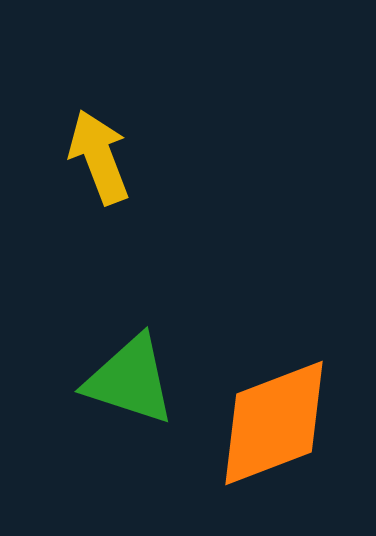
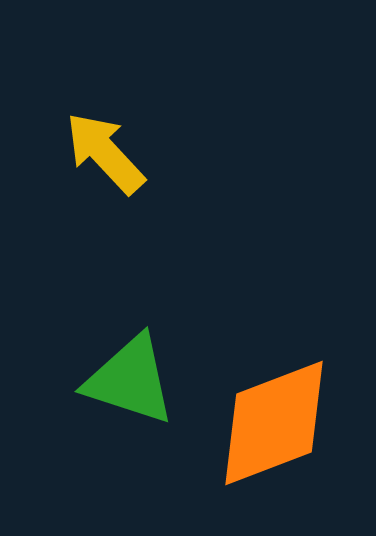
yellow arrow: moved 6 px right, 4 px up; rotated 22 degrees counterclockwise
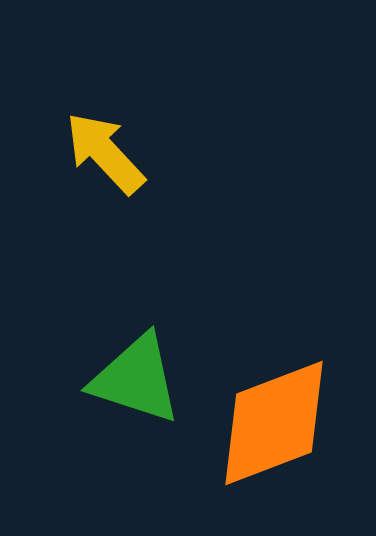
green triangle: moved 6 px right, 1 px up
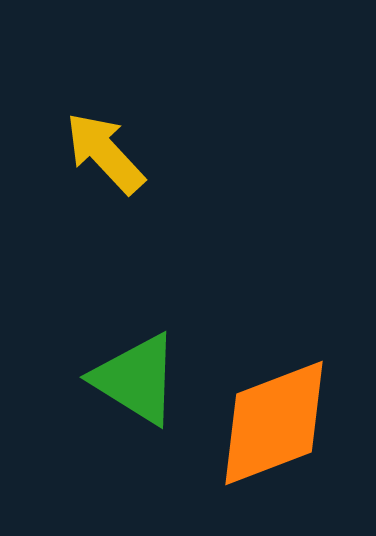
green triangle: rotated 14 degrees clockwise
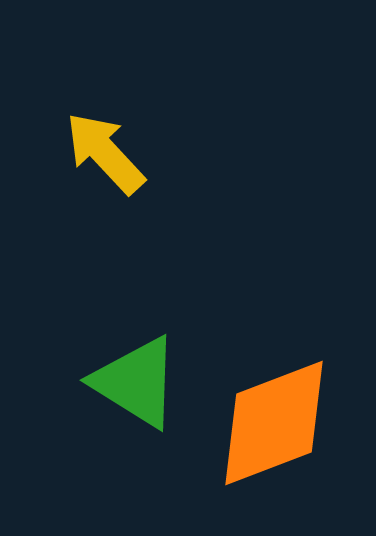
green triangle: moved 3 px down
